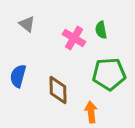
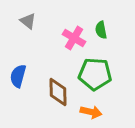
gray triangle: moved 1 px right, 3 px up
green pentagon: moved 14 px left; rotated 8 degrees clockwise
brown diamond: moved 2 px down
orange arrow: rotated 110 degrees clockwise
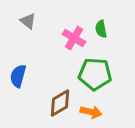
green semicircle: moved 1 px up
brown diamond: moved 2 px right, 11 px down; rotated 60 degrees clockwise
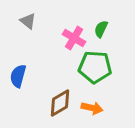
green semicircle: rotated 36 degrees clockwise
green pentagon: moved 7 px up
orange arrow: moved 1 px right, 4 px up
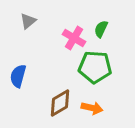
gray triangle: rotated 42 degrees clockwise
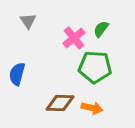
gray triangle: rotated 24 degrees counterclockwise
green semicircle: rotated 12 degrees clockwise
pink cross: rotated 20 degrees clockwise
blue semicircle: moved 1 px left, 2 px up
brown diamond: rotated 32 degrees clockwise
